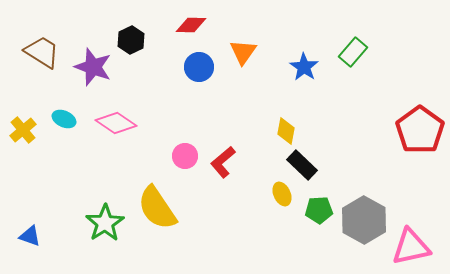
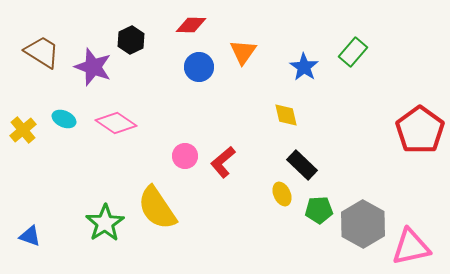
yellow diamond: moved 16 px up; rotated 24 degrees counterclockwise
gray hexagon: moved 1 px left, 4 px down
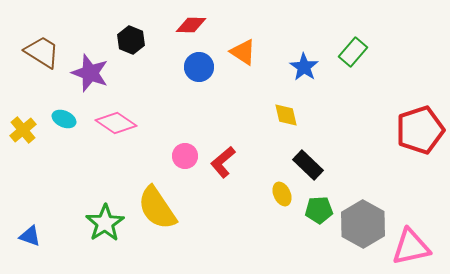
black hexagon: rotated 12 degrees counterclockwise
orange triangle: rotated 32 degrees counterclockwise
purple star: moved 3 px left, 6 px down
red pentagon: rotated 18 degrees clockwise
black rectangle: moved 6 px right
